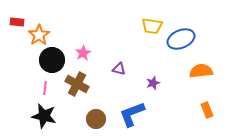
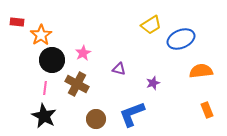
yellow trapezoid: moved 1 px left, 1 px up; rotated 40 degrees counterclockwise
orange star: moved 2 px right
black star: rotated 15 degrees clockwise
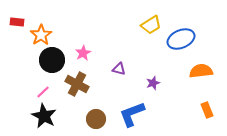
pink line: moved 2 px left, 4 px down; rotated 40 degrees clockwise
